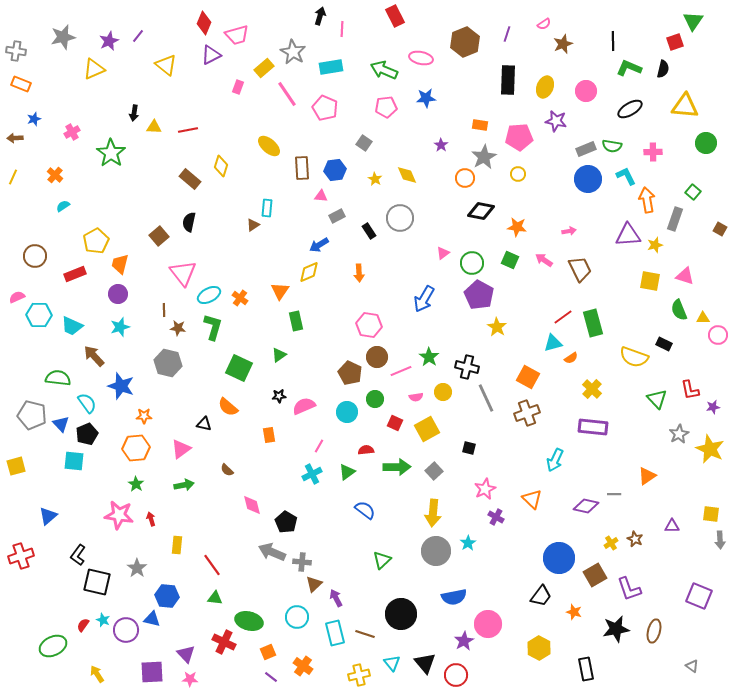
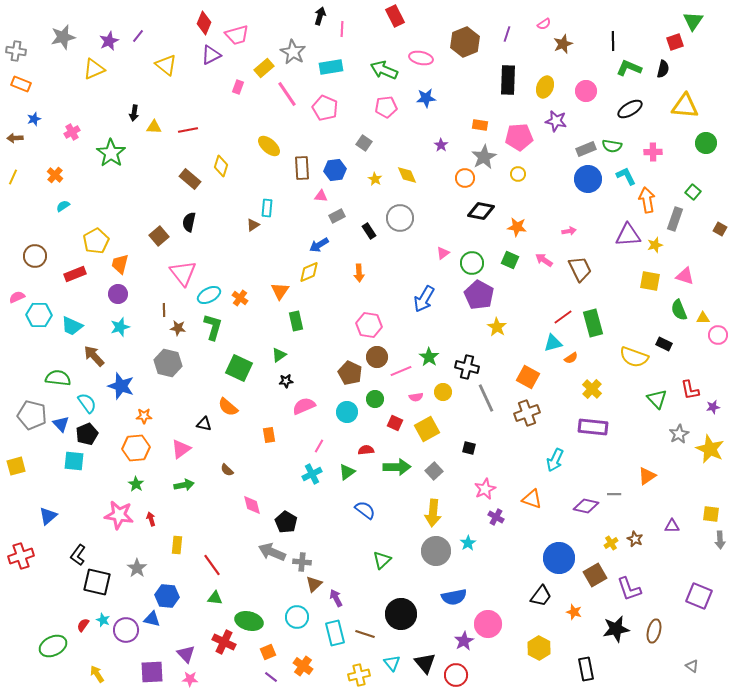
black star at (279, 396): moved 7 px right, 15 px up
orange triangle at (532, 499): rotated 25 degrees counterclockwise
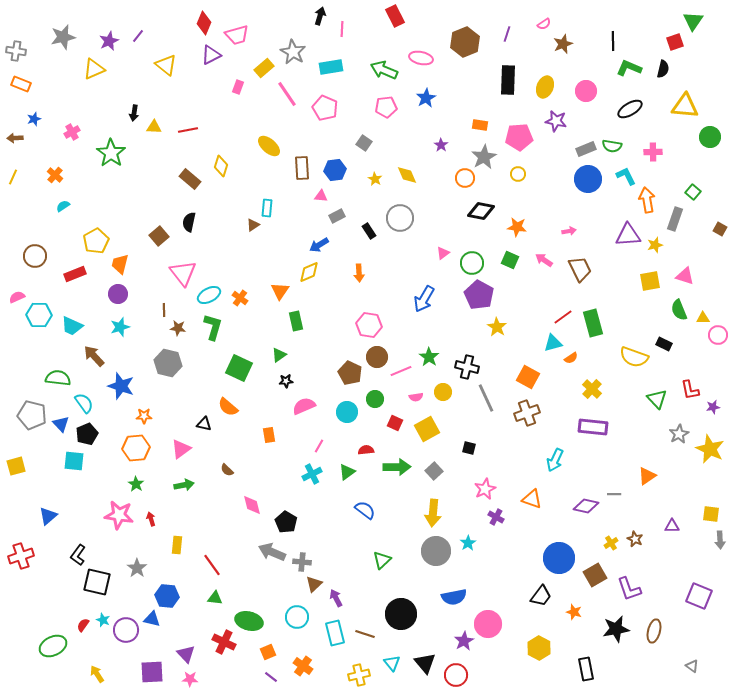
blue star at (426, 98): rotated 24 degrees counterclockwise
green circle at (706, 143): moved 4 px right, 6 px up
yellow square at (650, 281): rotated 20 degrees counterclockwise
cyan semicircle at (87, 403): moved 3 px left
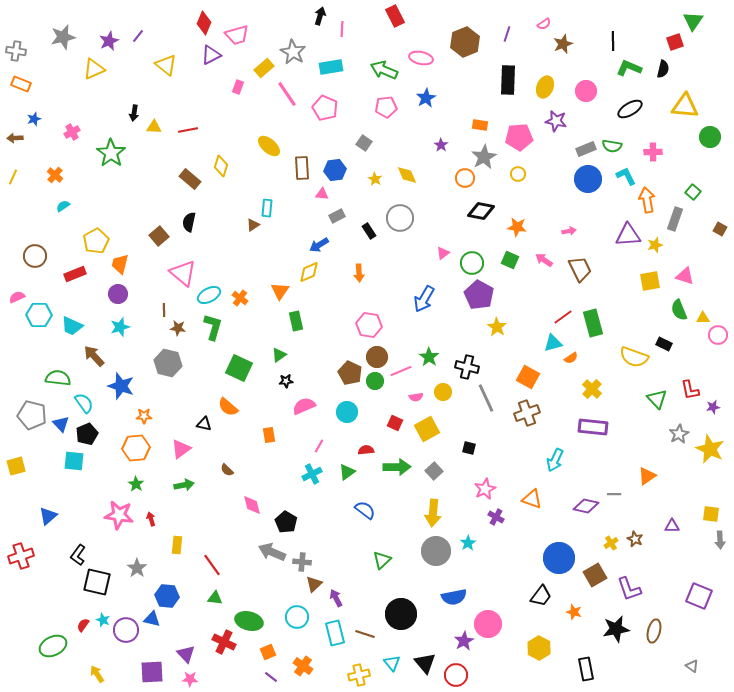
pink triangle at (321, 196): moved 1 px right, 2 px up
pink triangle at (183, 273): rotated 12 degrees counterclockwise
green circle at (375, 399): moved 18 px up
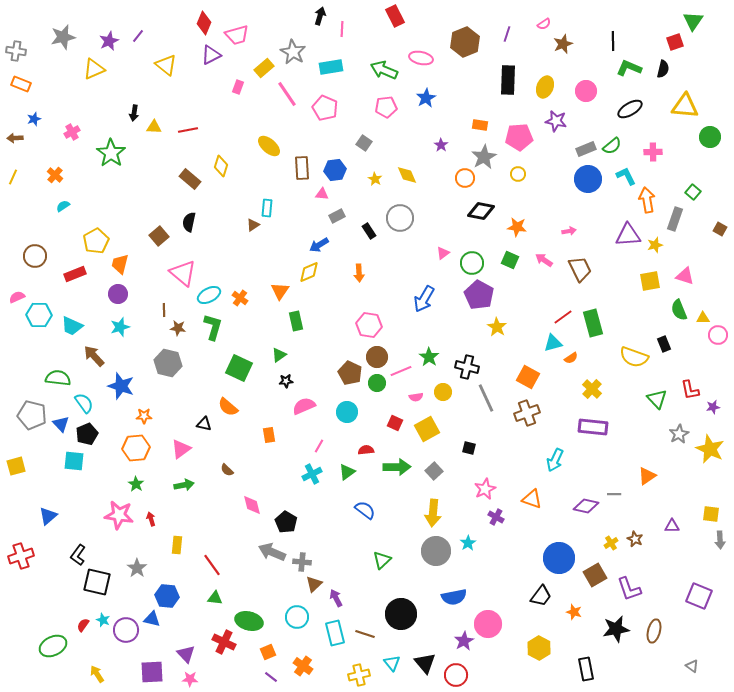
green semicircle at (612, 146): rotated 48 degrees counterclockwise
black rectangle at (664, 344): rotated 42 degrees clockwise
green circle at (375, 381): moved 2 px right, 2 px down
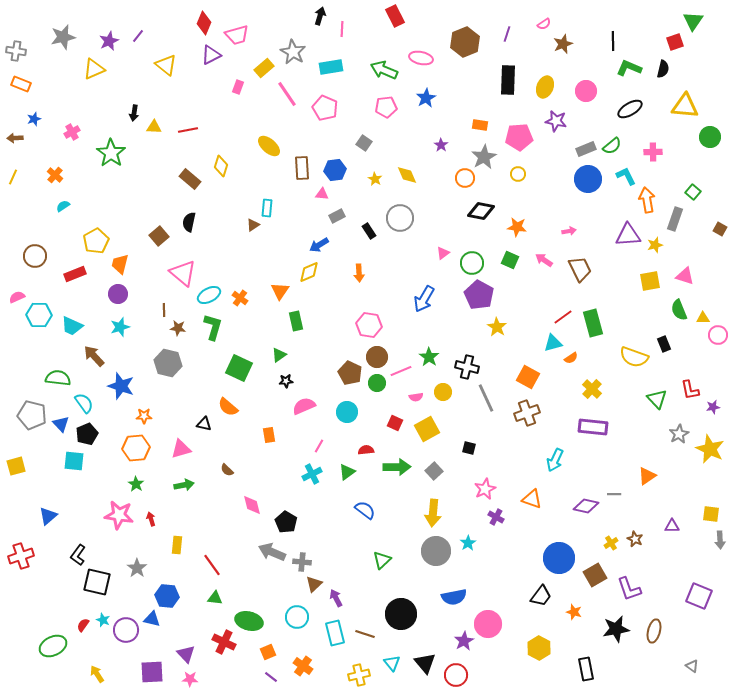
pink triangle at (181, 449): rotated 20 degrees clockwise
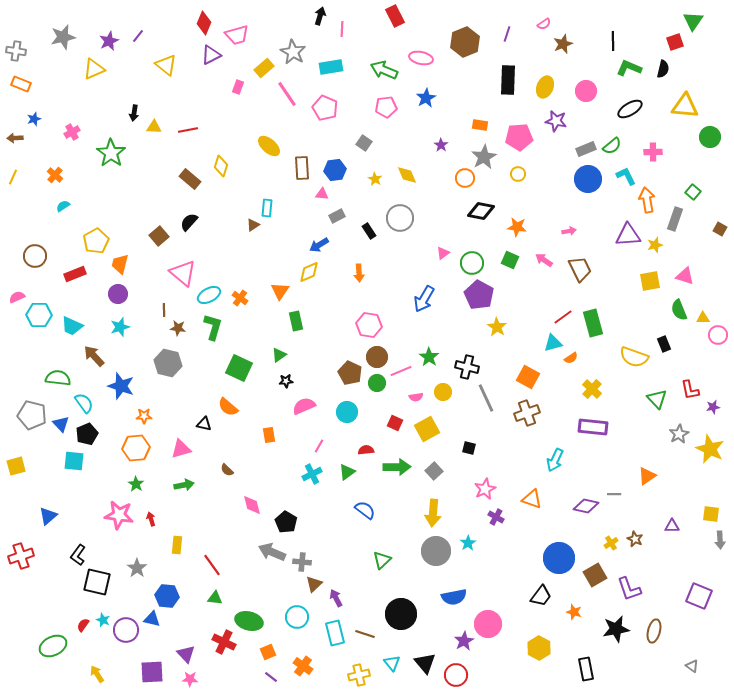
black semicircle at (189, 222): rotated 30 degrees clockwise
